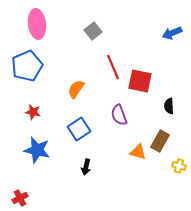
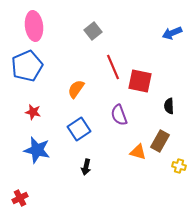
pink ellipse: moved 3 px left, 2 px down
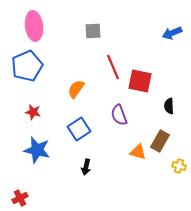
gray square: rotated 36 degrees clockwise
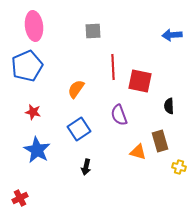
blue arrow: moved 2 px down; rotated 18 degrees clockwise
red line: rotated 20 degrees clockwise
brown rectangle: rotated 45 degrees counterclockwise
blue star: rotated 16 degrees clockwise
yellow cross: moved 1 px down
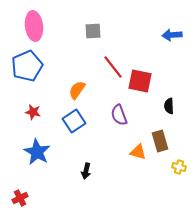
red line: rotated 35 degrees counterclockwise
orange semicircle: moved 1 px right, 1 px down
blue square: moved 5 px left, 8 px up
blue star: moved 2 px down
black arrow: moved 4 px down
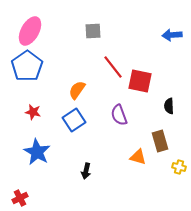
pink ellipse: moved 4 px left, 5 px down; rotated 36 degrees clockwise
blue pentagon: rotated 12 degrees counterclockwise
blue square: moved 1 px up
orange triangle: moved 5 px down
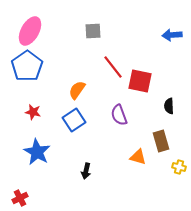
brown rectangle: moved 1 px right
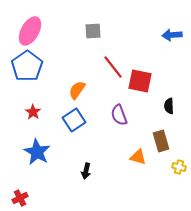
red star: rotated 21 degrees clockwise
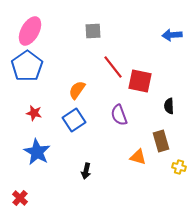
red star: moved 1 px right, 1 px down; rotated 21 degrees counterclockwise
red cross: rotated 21 degrees counterclockwise
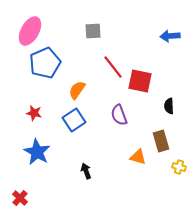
blue arrow: moved 2 px left, 1 px down
blue pentagon: moved 18 px right, 3 px up; rotated 12 degrees clockwise
black arrow: rotated 147 degrees clockwise
